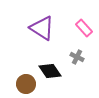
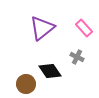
purple triangle: rotated 48 degrees clockwise
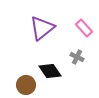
brown circle: moved 1 px down
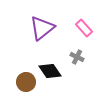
brown circle: moved 3 px up
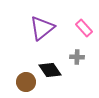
gray cross: rotated 24 degrees counterclockwise
black diamond: moved 1 px up
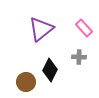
purple triangle: moved 1 px left, 1 px down
gray cross: moved 2 px right
black diamond: rotated 60 degrees clockwise
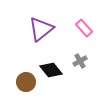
gray cross: moved 1 px right, 4 px down; rotated 32 degrees counterclockwise
black diamond: moved 1 px right; rotated 65 degrees counterclockwise
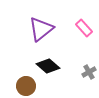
gray cross: moved 9 px right, 11 px down
black diamond: moved 3 px left, 4 px up; rotated 10 degrees counterclockwise
brown circle: moved 4 px down
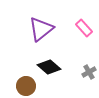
black diamond: moved 1 px right, 1 px down
